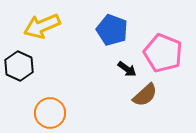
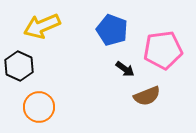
pink pentagon: moved 3 px up; rotated 30 degrees counterclockwise
black arrow: moved 2 px left
brown semicircle: moved 2 px right, 1 px down; rotated 20 degrees clockwise
orange circle: moved 11 px left, 6 px up
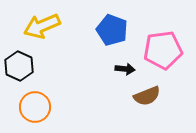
black arrow: rotated 30 degrees counterclockwise
orange circle: moved 4 px left
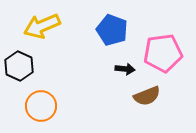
pink pentagon: moved 3 px down
orange circle: moved 6 px right, 1 px up
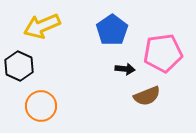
blue pentagon: rotated 16 degrees clockwise
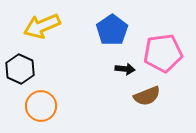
black hexagon: moved 1 px right, 3 px down
